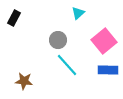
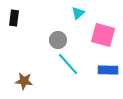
black rectangle: rotated 21 degrees counterclockwise
pink square: moved 1 px left, 6 px up; rotated 35 degrees counterclockwise
cyan line: moved 1 px right, 1 px up
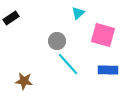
black rectangle: moved 3 px left; rotated 49 degrees clockwise
gray circle: moved 1 px left, 1 px down
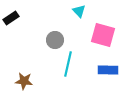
cyan triangle: moved 1 px right, 2 px up; rotated 32 degrees counterclockwise
gray circle: moved 2 px left, 1 px up
cyan line: rotated 55 degrees clockwise
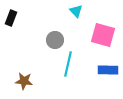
cyan triangle: moved 3 px left
black rectangle: rotated 35 degrees counterclockwise
